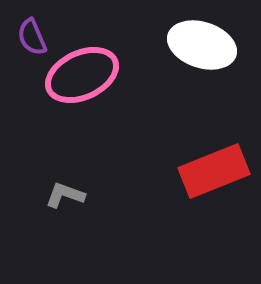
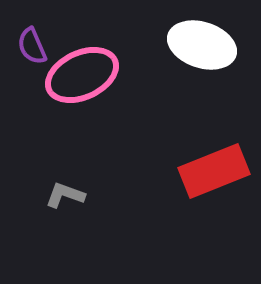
purple semicircle: moved 9 px down
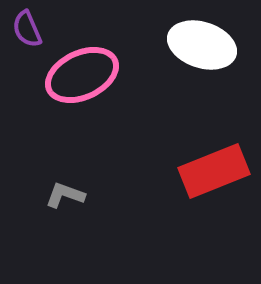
purple semicircle: moved 5 px left, 17 px up
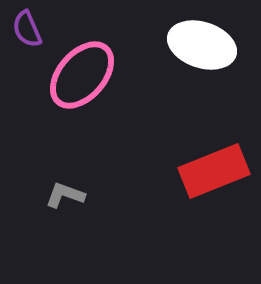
pink ellipse: rotated 24 degrees counterclockwise
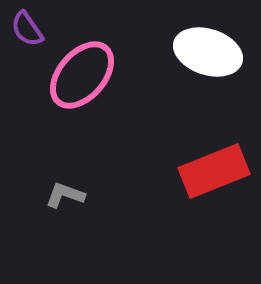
purple semicircle: rotated 12 degrees counterclockwise
white ellipse: moved 6 px right, 7 px down
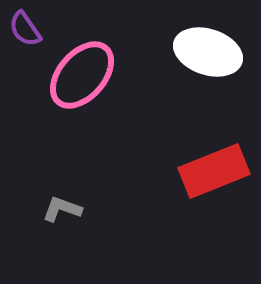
purple semicircle: moved 2 px left
gray L-shape: moved 3 px left, 14 px down
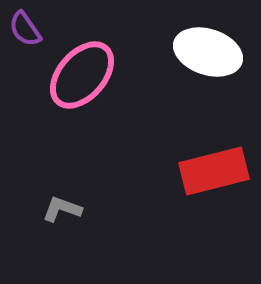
red rectangle: rotated 8 degrees clockwise
